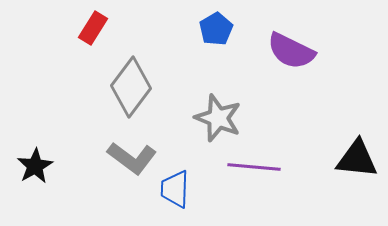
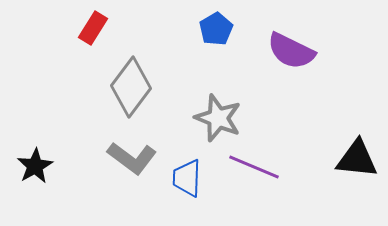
purple line: rotated 18 degrees clockwise
blue trapezoid: moved 12 px right, 11 px up
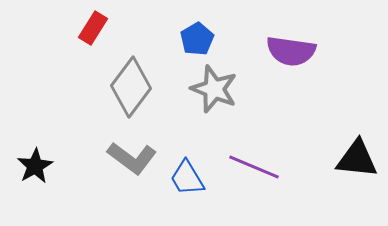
blue pentagon: moved 19 px left, 10 px down
purple semicircle: rotated 18 degrees counterclockwise
gray star: moved 4 px left, 29 px up
blue trapezoid: rotated 33 degrees counterclockwise
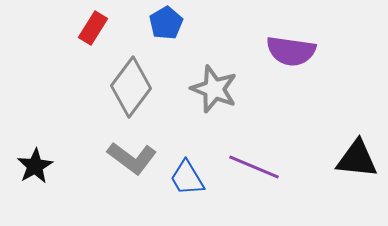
blue pentagon: moved 31 px left, 16 px up
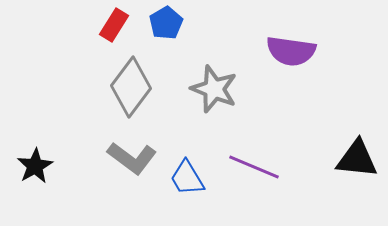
red rectangle: moved 21 px right, 3 px up
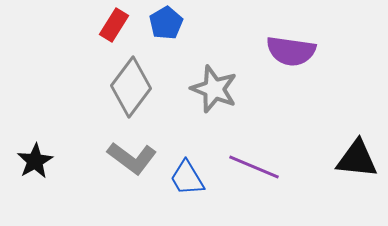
black star: moved 5 px up
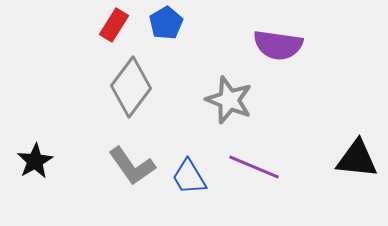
purple semicircle: moved 13 px left, 6 px up
gray star: moved 15 px right, 11 px down
gray L-shape: moved 8 px down; rotated 18 degrees clockwise
blue trapezoid: moved 2 px right, 1 px up
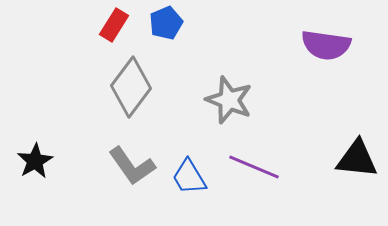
blue pentagon: rotated 8 degrees clockwise
purple semicircle: moved 48 px right
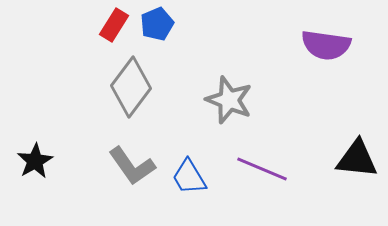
blue pentagon: moved 9 px left, 1 px down
purple line: moved 8 px right, 2 px down
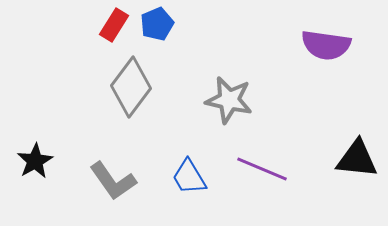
gray star: rotated 9 degrees counterclockwise
gray L-shape: moved 19 px left, 15 px down
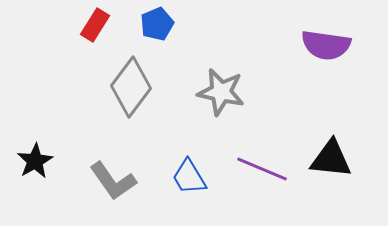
red rectangle: moved 19 px left
gray star: moved 8 px left, 8 px up
black triangle: moved 26 px left
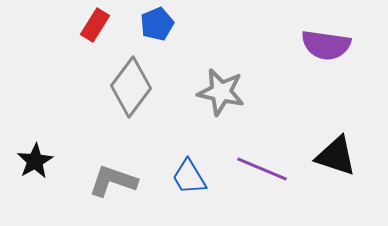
black triangle: moved 5 px right, 3 px up; rotated 12 degrees clockwise
gray L-shape: rotated 144 degrees clockwise
